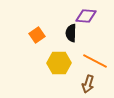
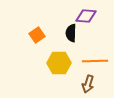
orange line: rotated 30 degrees counterclockwise
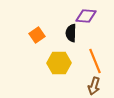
orange line: rotated 70 degrees clockwise
brown arrow: moved 6 px right, 2 px down
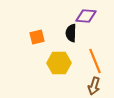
orange square: moved 2 px down; rotated 21 degrees clockwise
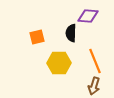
purple diamond: moved 2 px right
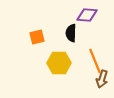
purple diamond: moved 1 px left, 1 px up
brown arrow: moved 8 px right, 7 px up
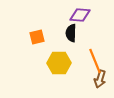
purple diamond: moved 7 px left
brown arrow: moved 2 px left
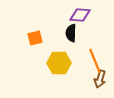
orange square: moved 2 px left, 1 px down
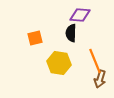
yellow hexagon: rotated 10 degrees clockwise
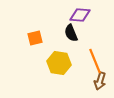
black semicircle: rotated 24 degrees counterclockwise
brown arrow: moved 2 px down
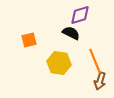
purple diamond: rotated 20 degrees counterclockwise
black semicircle: rotated 138 degrees clockwise
orange square: moved 6 px left, 2 px down
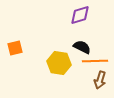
black semicircle: moved 11 px right, 14 px down
orange square: moved 14 px left, 8 px down
orange line: rotated 70 degrees counterclockwise
brown arrow: moved 1 px up
